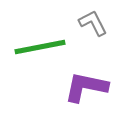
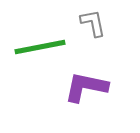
gray L-shape: rotated 16 degrees clockwise
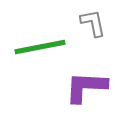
purple L-shape: rotated 9 degrees counterclockwise
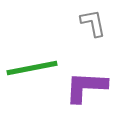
green line: moved 8 px left, 21 px down
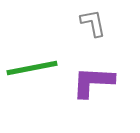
purple L-shape: moved 7 px right, 5 px up
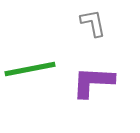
green line: moved 2 px left, 1 px down
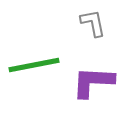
green line: moved 4 px right, 4 px up
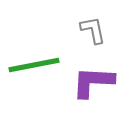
gray L-shape: moved 7 px down
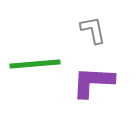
green line: moved 1 px right, 1 px up; rotated 6 degrees clockwise
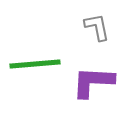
gray L-shape: moved 4 px right, 3 px up
